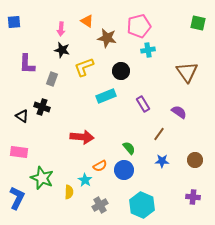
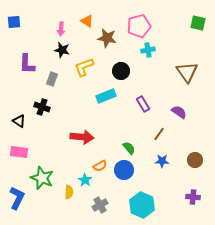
black triangle: moved 3 px left, 5 px down
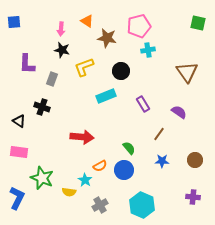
yellow semicircle: rotated 96 degrees clockwise
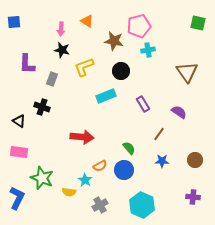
brown star: moved 7 px right, 3 px down
